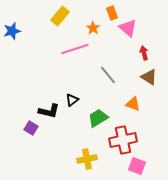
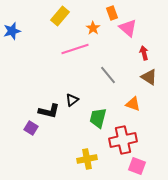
green trapezoid: rotated 45 degrees counterclockwise
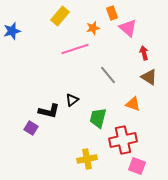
orange star: rotated 24 degrees clockwise
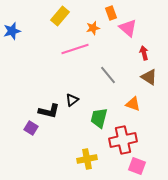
orange rectangle: moved 1 px left
green trapezoid: moved 1 px right
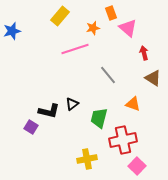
brown triangle: moved 4 px right, 1 px down
black triangle: moved 4 px down
purple square: moved 1 px up
pink square: rotated 24 degrees clockwise
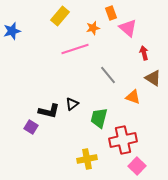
orange triangle: moved 7 px up
